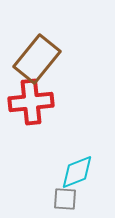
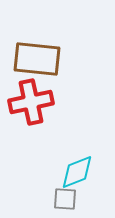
brown rectangle: rotated 57 degrees clockwise
red cross: rotated 6 degrees counterclockwise
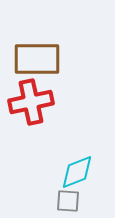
brown rectangle: rotated 6 degrees counterclockwise
gray square: moved 3 px right, 2 px down
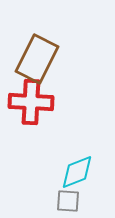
brown rectangle: rotated 63 degrees counterclockwise
red cross: rotated 15 degrees clockwise
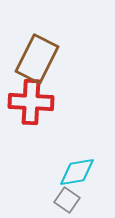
cyan diamond: rotated 12 degrees clockwise
gray square: moved 1 px left, 1 px up; rotated 30 degrees clockwise
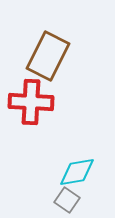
brown rectangle: moved 11 px right, 3 px up
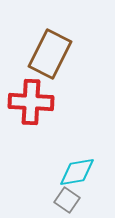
brown rectangle: moved 2 px right, 2 px up
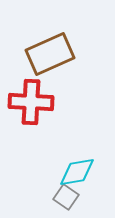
brown rectangle: rotated 39 degrees clockwise
gray square: moved 1 px left, 3 px up
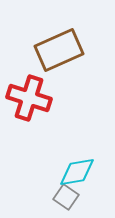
brown rectangle: moved 9 px right, 4 px up
red cross: moved 2 px left, 4 px up; rotated 15 degrees clockwise
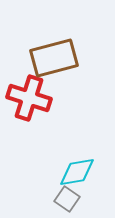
brown rectangle: moved 5 px left, 8 px down; rotated 9 degrees clockwise
gray square: moved 1 px right, 2 px down
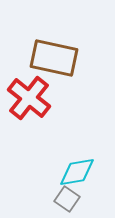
brown rectangle: rotated 27 degrees clockwise
red cross: rotated 21 degrees clockwise
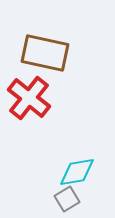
brown rectangle: moved 9 px left, 5 px up
gray square: rotated 25 degrees clockwise
